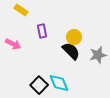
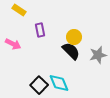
yellow rectangle: moved 2 px left
purple rectangle: moved 2 px left, 1 px up
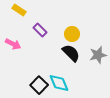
purple rectangle: rotated 32 degrees counterclockwise
yellow circle: moved 2 px left, 3 px up
black semicircle: moved 2 px down
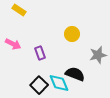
purple rectangle: moved 23 px down; rotated 24 degrees clockwise
black semicircle: moved 4 px right, 21 px down; rotated 24 degrees counterclockwise
